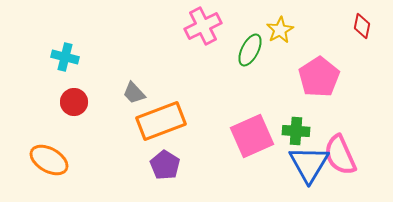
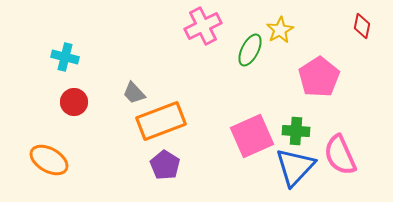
blue triangle: moved 14 px left, 3 px down; rotated 12 degrees clockwise
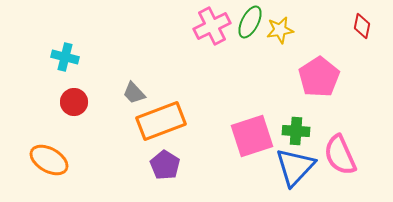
pink cross: moved 9 px right
yellow star: rotated 20 degrees clockwise
green ellipse: moved 28 px up
pink square: rotated 6 degrees clockwise
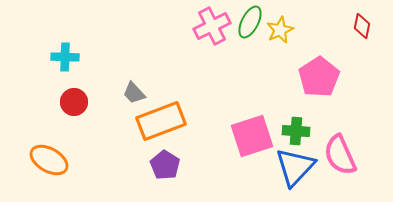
yellow star: rotated 16 degrees counterclockwise
cyan cross: rotated 12 degrees counterclockwise
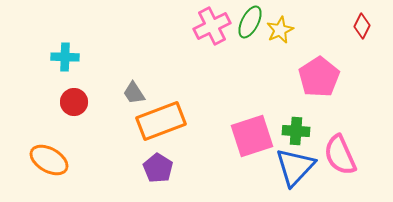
red diamond: rotated 15 degrees clockwise
gray trapezoid: rotated 10 degrees clockwise
purple pentagon: moved 7 px left, 3 px down
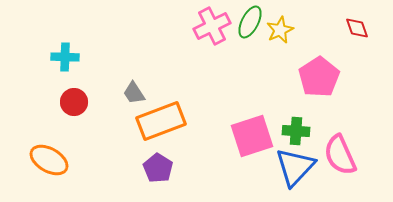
red diamond: moved 5 px left, 2 px down; rotated 45 degrees counterclockwise
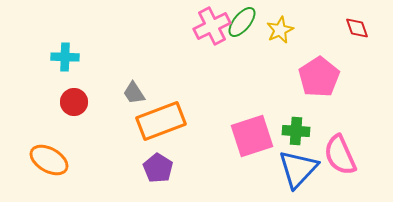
green ellipse: moved 8 px left; rotated 12 degrees clockwise
blue triangle: moved 3 px right, 2 px down
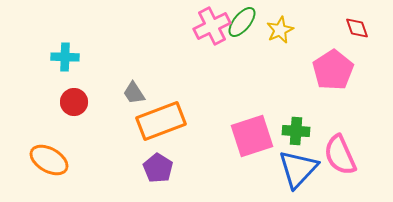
pink pentagon: moved 14 px right, 7 px up
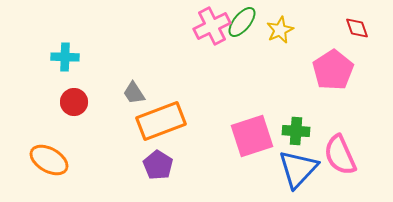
purple pentagon: moved 3 px up
